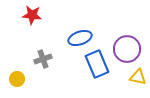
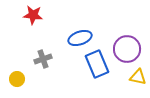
red star: moved 1 px right
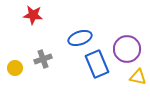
yellow circle: moved 2 px left, 11 px up
